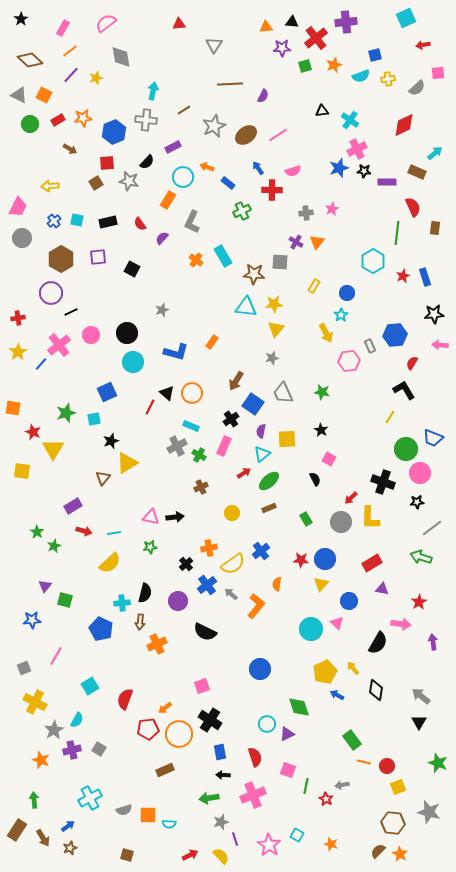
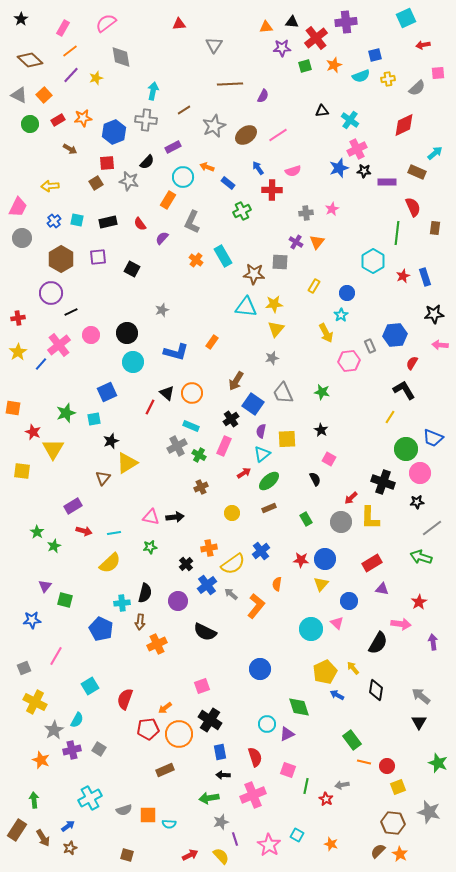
orange square at (44, 95): rotated 21 degrees clockwise
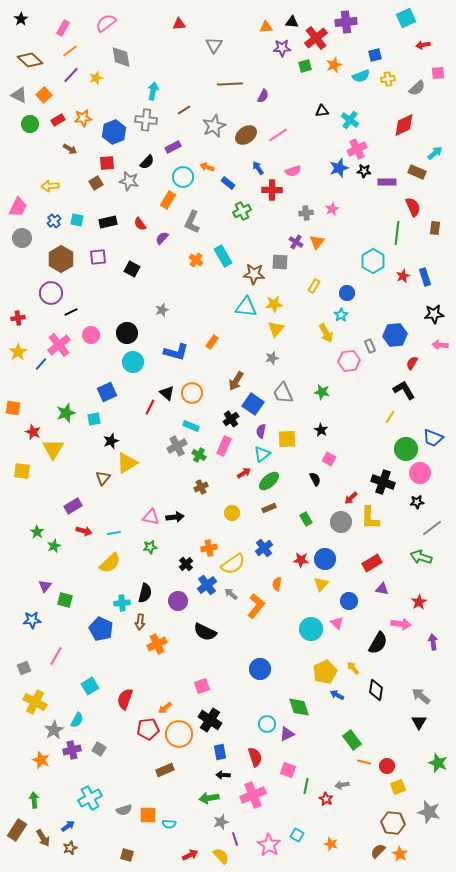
blue cross at (261, 551): moved 3 px right, 3 px up
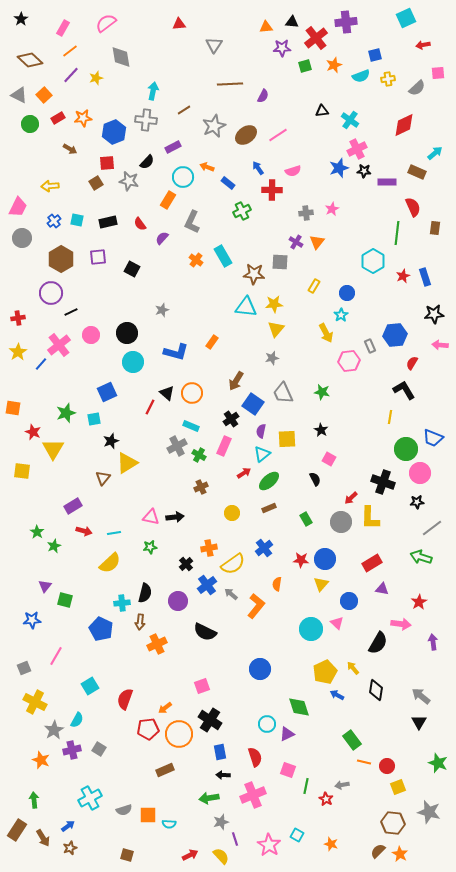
red rectangle at (58, 120): moved 2 px up
yellow line at (390, 417): rotated 24 degrees counterclockwise
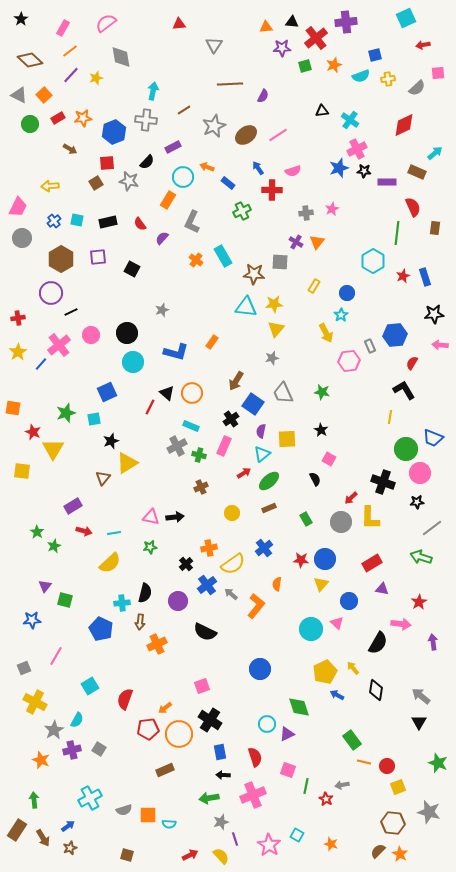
green cross at (199, 455): rotated 16 degrees counterclockwise
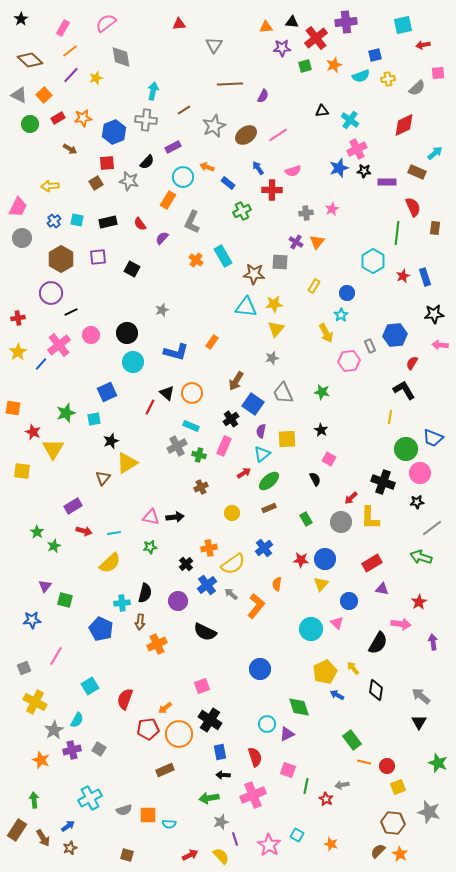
cyan square at (406, 18): moved 3 px left, 7 px down; rotated 12 degrees clockwise
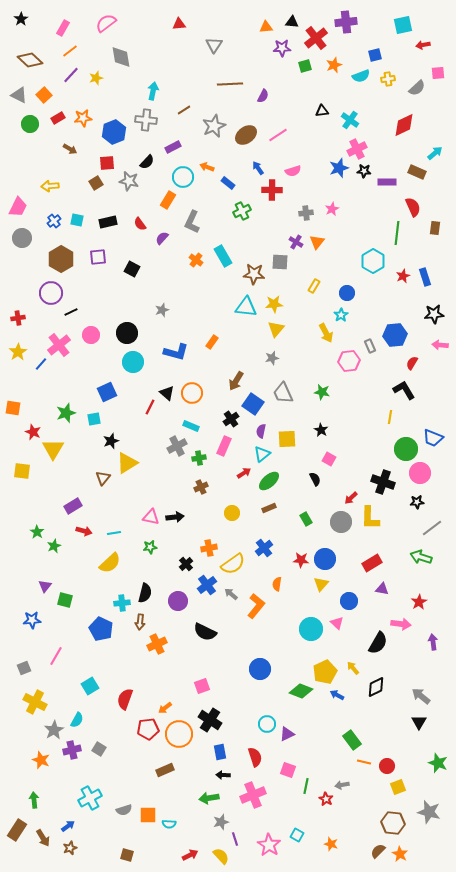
green cross at (199, 455): moved 3 px down; rotated 24 degrees counterclockwise
black diamond at (376, 690): moved 3 px up; rotated 55 degrees clockwise
green diamond at (299, 707): moved 2 px right, 16 px up; rotated 50 degrees counterclockwise
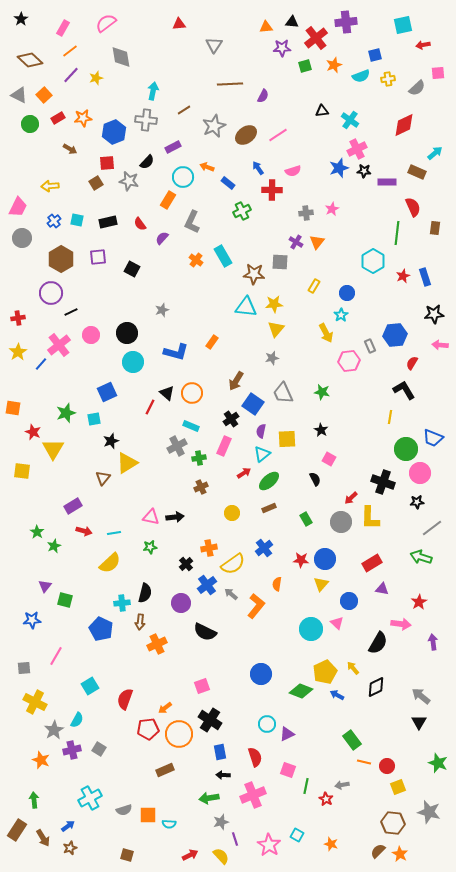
purple circle at (178, 601): moved 3 px right, 2 px down
gray square at (24, 668): rotated 16 degrees clockwise
blue circle at (260, 669): moved 1 px right, 5 px down
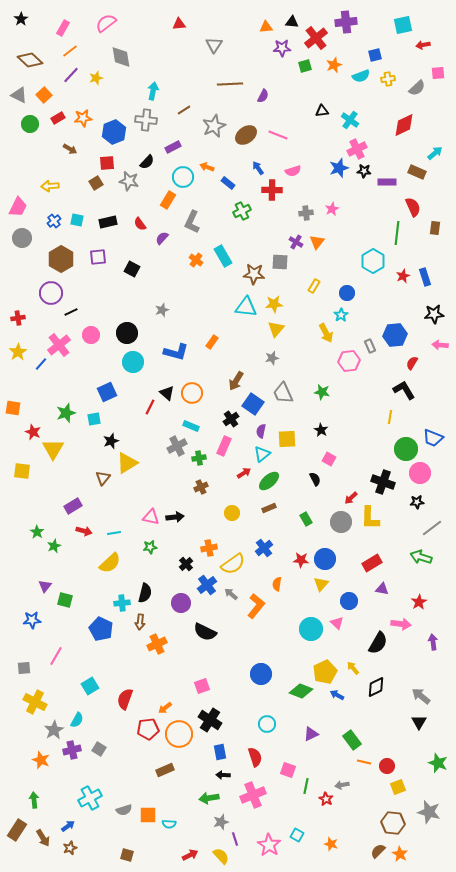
pink line at (278, 135): rotated 54 degrees clockwise
purple triangle at (287, 734): moved 24 px right
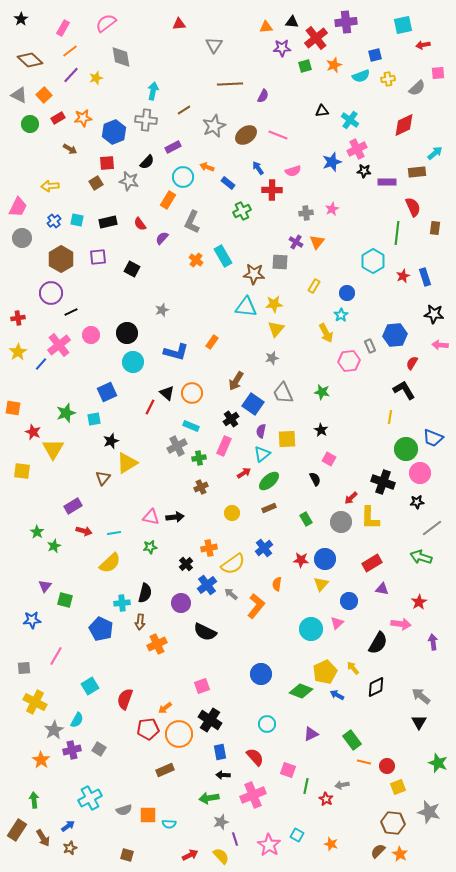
blue star at (339, 168): moved 7 px left, 6 px up
brown rectangle at (417, 172): rotated 30 degrees counterclockwise
black star at (434, 314): rotated 12 degrees clockwise
pink triangle at (337, 623): rotated 32 degrees clockwise
red semicircle at (255, 757): rotated 24 degrees counterclockwise
orange star at (41, 760): rotated 12 degrees clockwise
